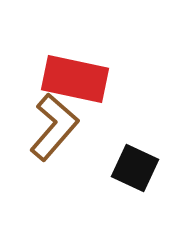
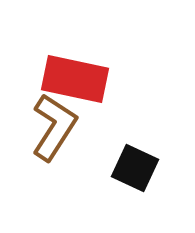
brown L-shape: rotated 8 degrees counterclockwise
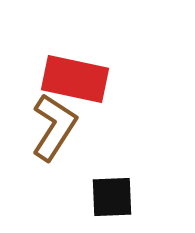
black square: moved 23 px left, 29 px down; rotated 27 degrees counterclockwise
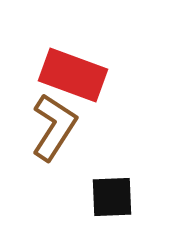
red rectangle: moved 2 px left, 4 px up; rotated 8 degrees clockwise
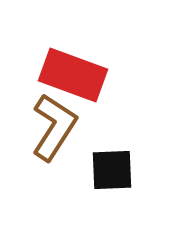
black square: moved 27 px up
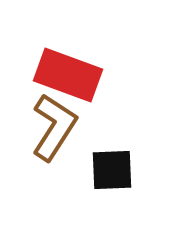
red rectangle: moved 5 px left
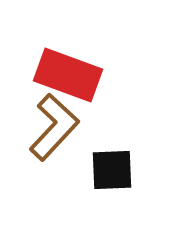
brown L-shape: rotated 10 degrees clockwise
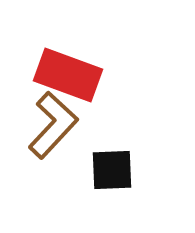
brown L-shape: moved 1 px left, 2 px up
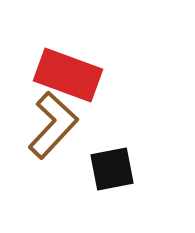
black square: moved 1 px up; rotated 9 degrees counterclockwise
